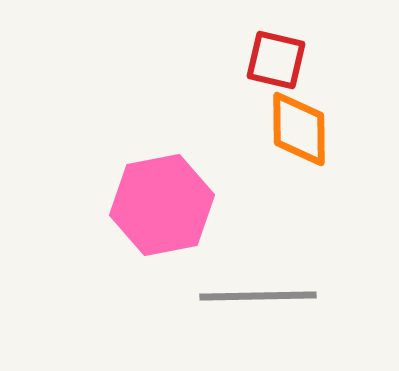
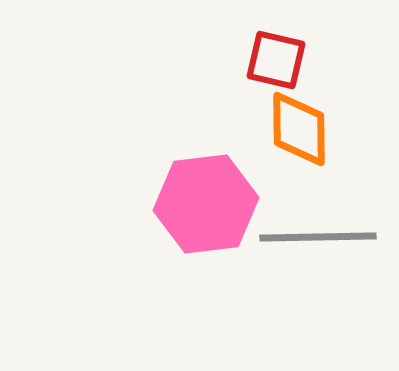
pink hexagon: moved 44 px right, 1 px up; rotated 4 degrees clockwise
gray line: moved 60 px right, 59 px up
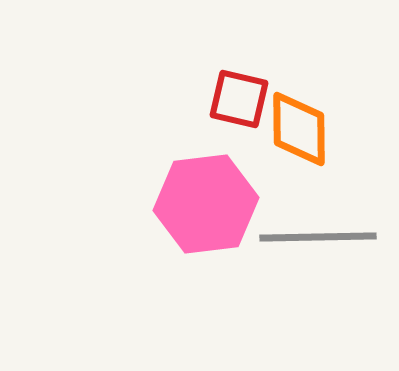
red square: moved 37 px left, 39 px down
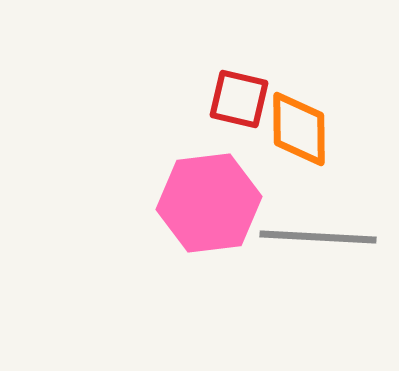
pink hexagon: moved 3 px right, 1 px up
gray line: rotated 4 degrees clockwise
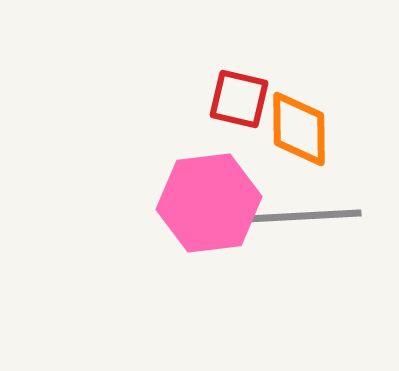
gray line: moved 15 px left, 21 px up; rotated 6 degrees counterclockwise
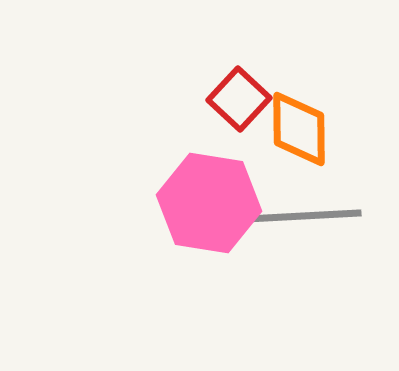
red square: rotated 30 degrees clockwise
pink hexagon: rotated 16 degrees clockwise
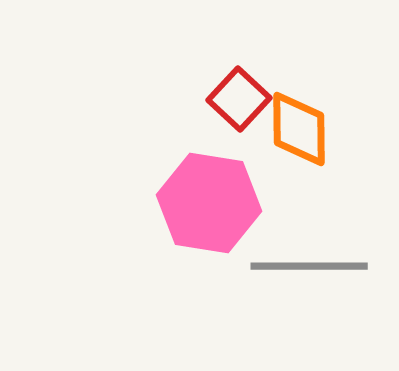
gray line: moved 6 px right, 50 px down; rotated 3 degrees clockwise
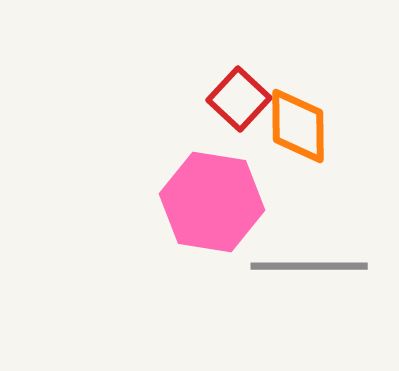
orange diamond: moved 1 px left, 3 px up
pink hexagon: moved 3 px right, 1 px up
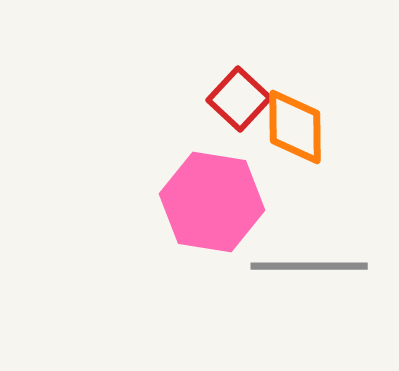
orange diamond: moved 3 px left, 1 px down
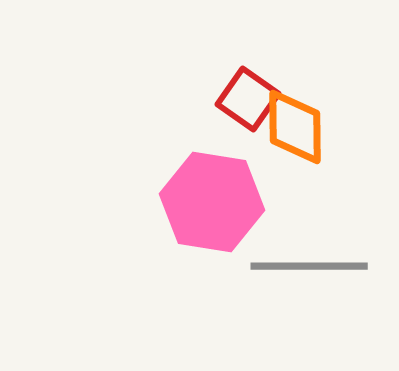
red square: moved 9 px right; rotated 8 degrees counterclockwise
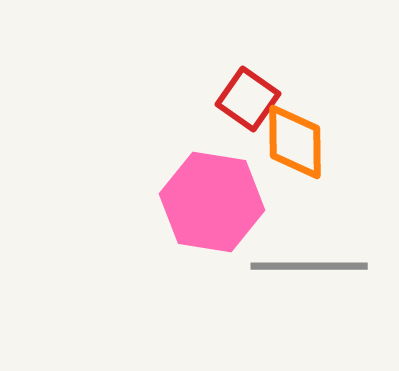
orange diamond: moved 15 px down
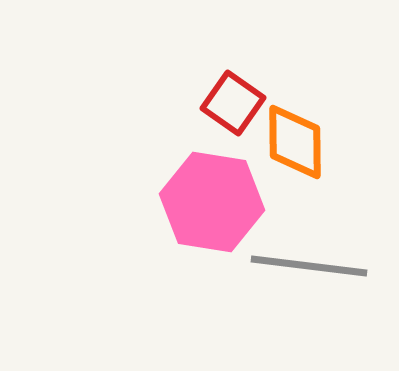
red square: moved 15 px left, 4 px down
gray line: rotated 7 degrees clockwise
